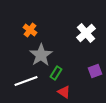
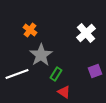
green rectangle: moved 1 px down
white line: moved 9 px left, 7 px up
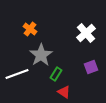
orange cross: moved 1 px up
purple square: moved 4 px left, 4 px up
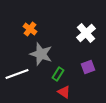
gray star: moved 1 px up; rotated 20 degrees counterclockwise
purple square: moved 3 px left
green rectangle: moved 2 px right
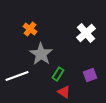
gray star: rotated 15 degrees clockwise
purple square: moved 2 px right, 8 px down
white line: moved 2 px down
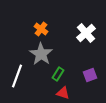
orange cross: moved 11 px right
white line: rotated 50 degrees counterclockwise
red triangle: moved 1 px left, 1 px down; rotated 16 degrees counterclockwise
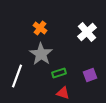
orange cross: moved 1 px left, 1 px up
white cross: moved 1 px right, 1 px up
green rectangle: moved 1 px right, 1 px up; rotated 40 degrees clockwise
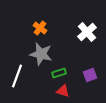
gray star: rotated 20 degrees counterclockwise
red triangle: moved 2 px up
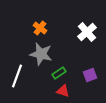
green rectangle: rotated 16 degrees counterclockwise
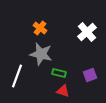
green rectangle: rotated 48 degrees clockwise
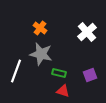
white line: moved 1 px left, 5 px up
